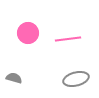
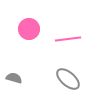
pink circle: moved 1 px right, 4 px up
gray ellipse: moved 8 px left; rotated 55 degrees clockwise
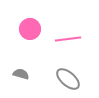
pink circle: moved 1 px right
gray semicircle: moved 7 px right, 4 px up
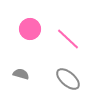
pink line: rotated 50 degrees clockwise
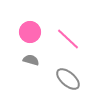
pink circle: moved 3 px down
gray semicircle: moved 10 px right, 14 px up
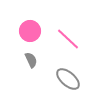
pink circle: moved 1 px up
gray semicircle: rotated 49 degrees clockwise
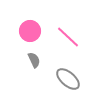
pink line: moved 2 px up
gray semicircle: moved 3 px right
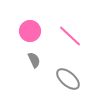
pink line: moved 2 px right, 1 px up
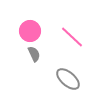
pink line: moved 2 px right, 1 px down
gray semicircle: moved 6 px up
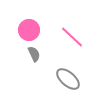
pink circle: moved 1 px left, 1 px up
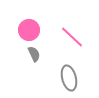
gray ellipse: moved 1 px right, 1 px up; rotated 35 degrees clockwise
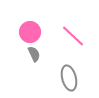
pink circle: moved 1 px right, 2 px down
pink line: moved 1 px right, 1 px up
